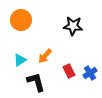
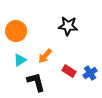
orange circle: moved 5 px left, 11 px down
black star: moved 5 px left
red rectangle: rotated 32 degrees counterclockwise
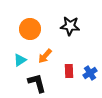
black star: moved 2 px right
orange circle: moved 14 px right, 2 px up
red rectangle: rotated 56 degrees clockwise
black L-shape: moved 1 px right, 1 px down
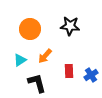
blue cross: moved 1 px right, 2 px down
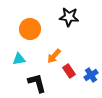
black star: moved 1 px left, 9 px up
orange arrow: moved 9 px right
cyan triangle: moved 1 px left, 1 px up; rotated 24 degrees clockwise
red rectangle: rotated 32 degrees counterclockwise
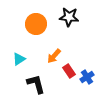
orange circle: moved 6 px right, 5 px up
cyan triangle: rotated 24 degrees counterclockwise
blue cross: moved 4 px left, 2 px down
black L-shape: moved 1 px left, 1 px down
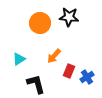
orange circle: moved 4 px right, 1 px up
red rectangle: rotated 56 degrees clockwise
